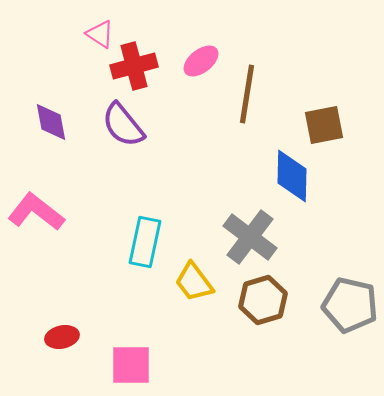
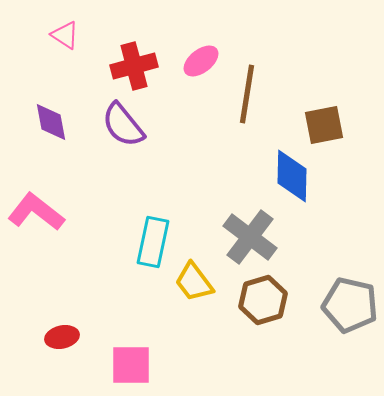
pink triangle: moved 35 px left, 1 px down
cyan rectangle: moved 8 px right
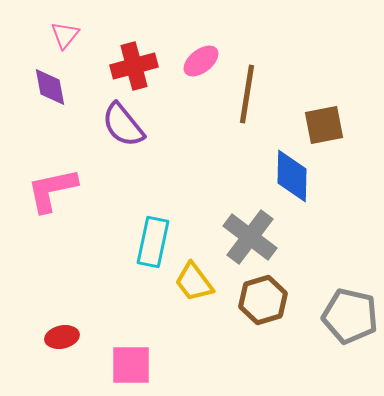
pink triangle: rotated 36 degrees clockwise
purple diamond: moved 1 px left, 35 px up
pink L-shape: moved 16 px right, 22 px up; rotated 50 degrees counterclockwise
gray pentagon: moved 11 px down
